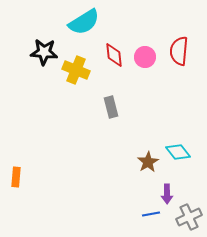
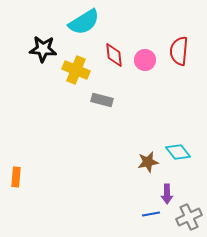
black star: moved 1 px left, 3 px up
pink circle: moved 3 px down
gray rectangle: moved 9 px left, 7 px up; rotated 60 degrees counterclockwise
brown star: rotated 20 degrees clockwise
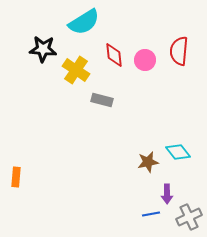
yellow cross: rotated 12 degrees clockwise
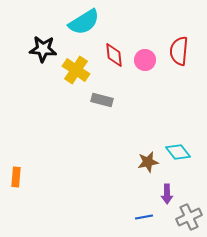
blue line: moved 7 px left, 3 px down
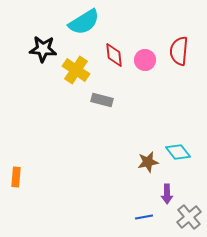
gray cross: rotated 15 degrees counterclockwise
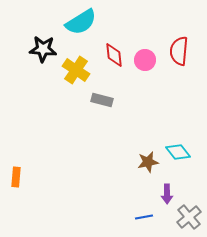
cyan semicircle: moved 3 px left
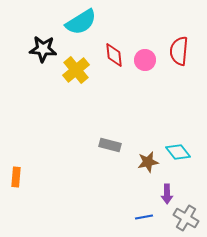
yellow cross: rotated 16 degrees clockwise
gray rectangle: moved 8 px right, 45 px down
gray cross: moved 3 px left, 1 px down; rotated 20 degrees counterclockwise
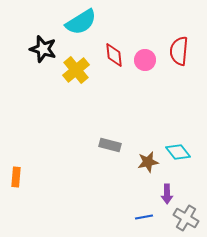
black star: rotated 12 degrees clockwise
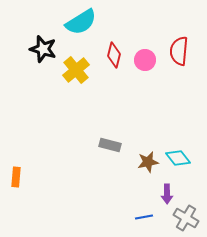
red diamond: rotated 20 degrees clockwise
cyan diamond: moved 6 px down
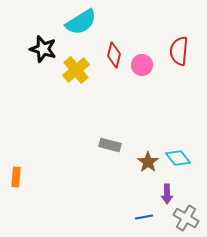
pink circle: moved 3 px left, 5 px down
brown star: rotated 25 degrees counterclockwise
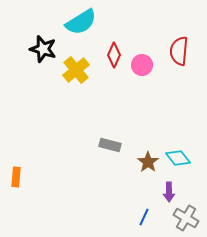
red diamond: rotated 10 degrees clockwise
purple arrow: moved 2 px right, 2 px up
blue line: rotated 54 degrees counterclockwise
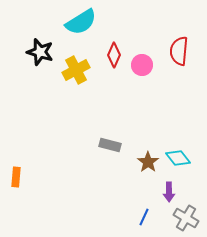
black star: moved 3 px left, 3 px down
yellow cross: rotated 12 degrees clockwise
